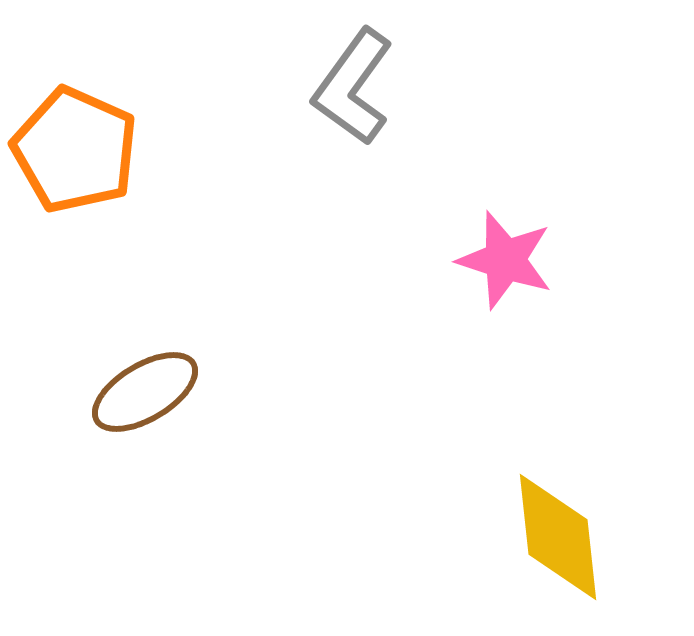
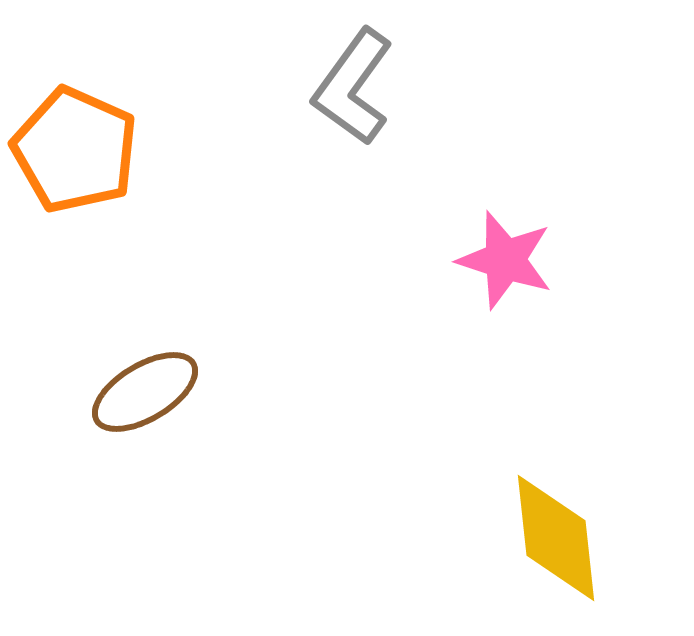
yellow diamond: moved 2 px left, 1 px down
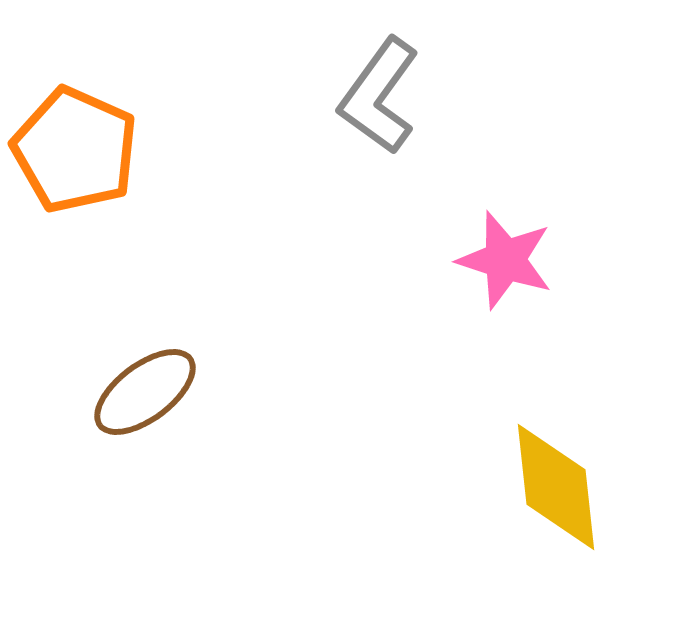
gray L-shape: moved 26 px right, 9 px down
brown ellipse: rotated 6 degrees counterclockwise
yellow diamond: moved 51 px up
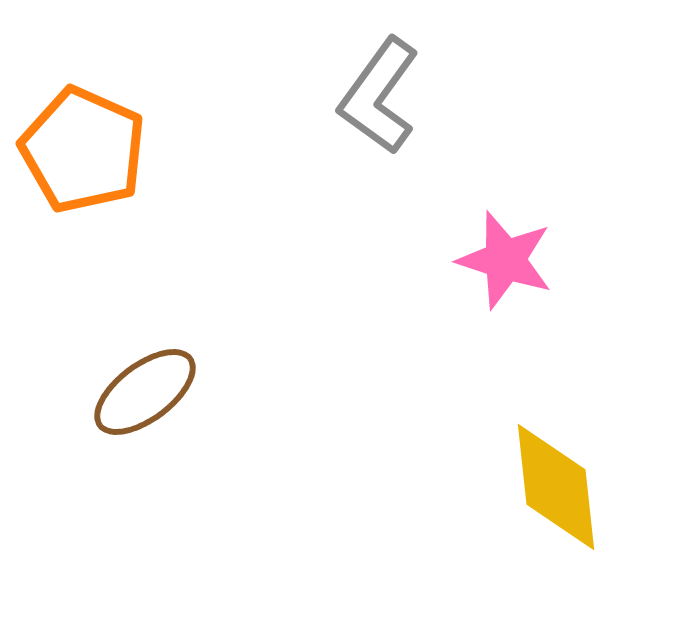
orange pentagon: moved 8 px right
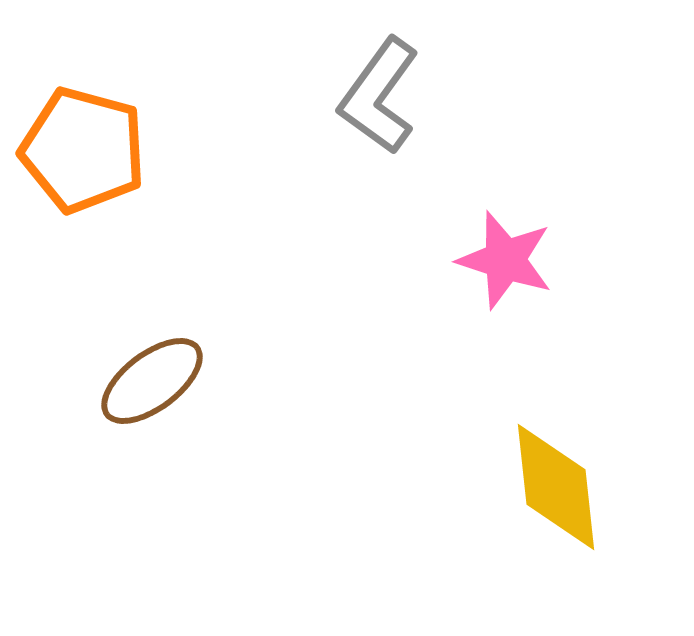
orange pentagon: rotated 9 degrees counterclockwise
brown ellipse: moved 7 px right, 11 px up
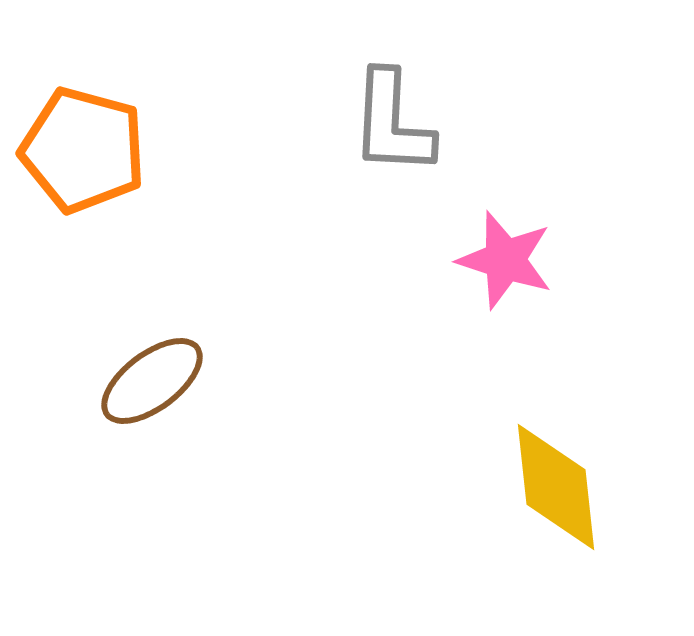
gray L-shape: moved 13 px right, 27 px down; rotated 33 degrees counterclockwise
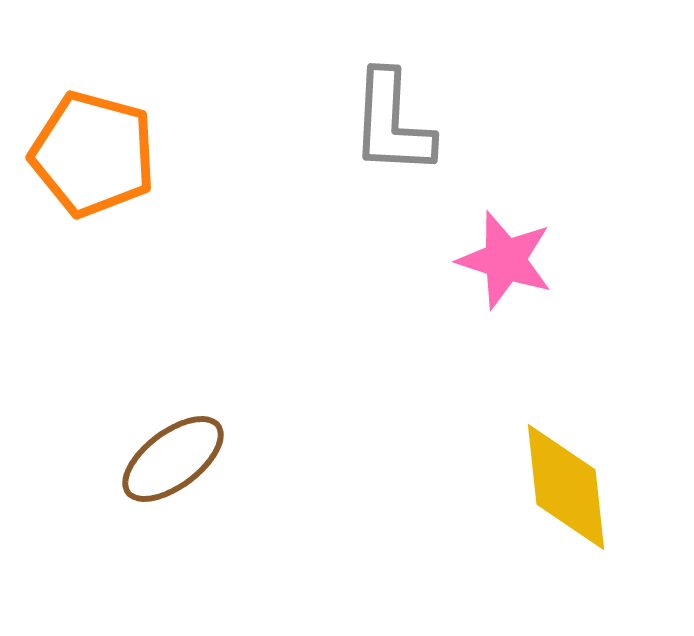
orange pentagon: moved 10 px right, 4 px down
brown ellipse: moved 21 px right, 78 px down
yellow diamond: moved 10 px right
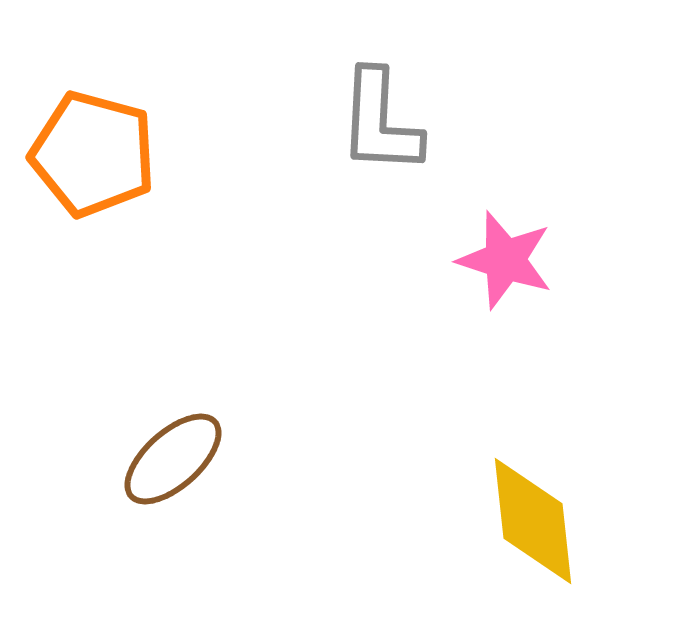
gray L-shape: moved 12 px left, 1 px up
brown ellipse: rotated 5 degrees counterclockwise
yellow diamond: moved 33 px left, 34 px down
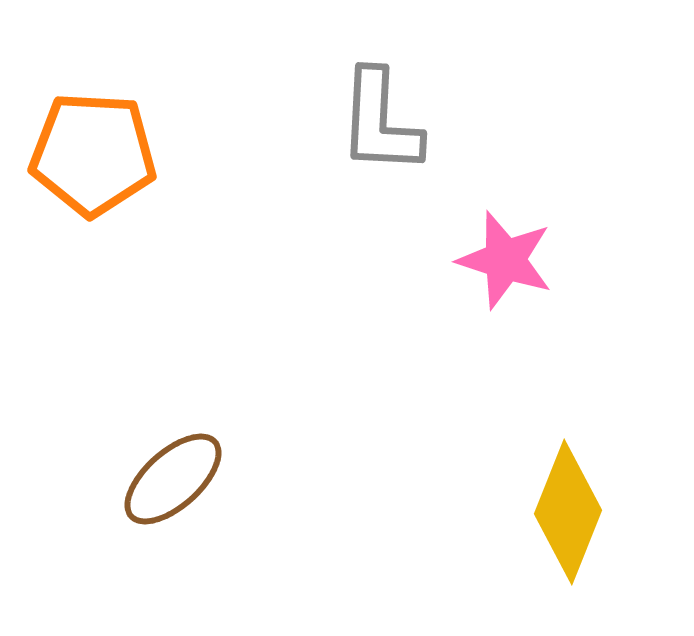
orange pentagon: rotated 12 degrees counterclockwise
brown ellipse: moved 20 px down
yellow diamond: moved 35 px right, 9 px up; rotated 28 degrees clockwise
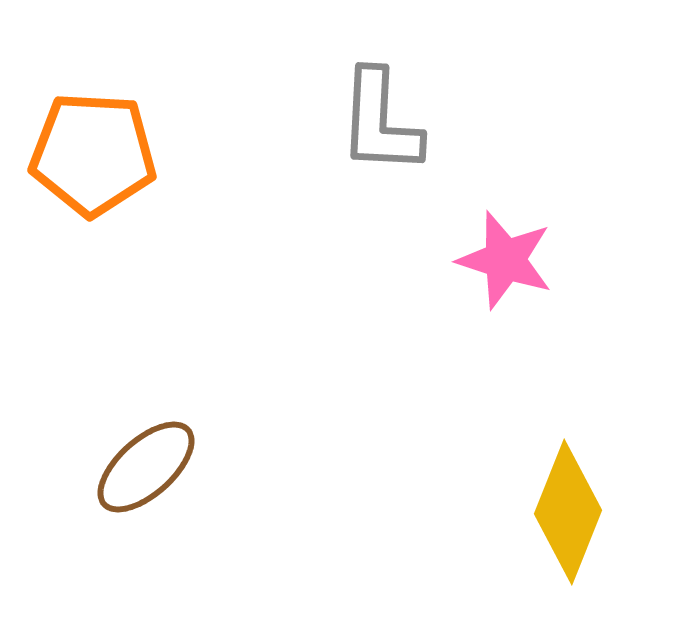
brown ellipse: moved 27 px left, 12 px up
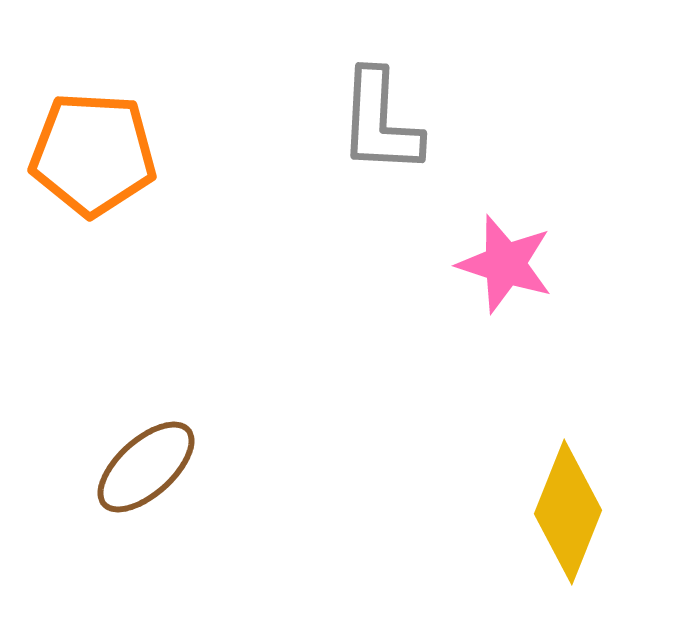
pink star: moved 4 px down
